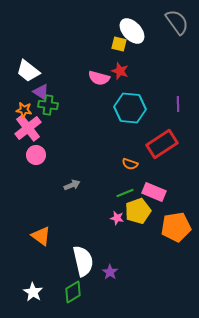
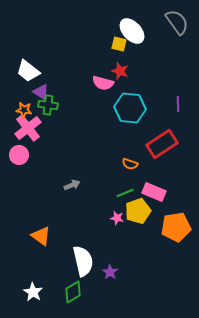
pink semicircle: moved 4 px right, 5 px down
pink circle: moved 17 px left
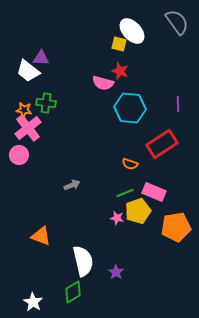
purple triangle: moved 34 px up; rotated 30 degrees counterclockwise
green cross: moved 2 px left, 2 px up
orange triangle: rotated 15 degrees counterclockwise
purple star: moved 6 px right
white star: moved 10 px down
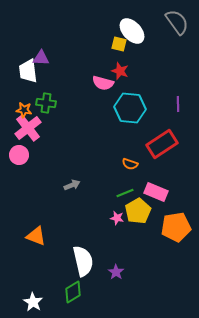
white trapezoid: rotated 45 degrees clockwise
pink rectangle: moved 2 px right
yellow pentagon: rotated 10 degrees counterclockwise
orange triangle: moved 5 px left
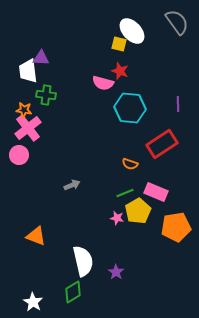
green cross: moved 8 px up
